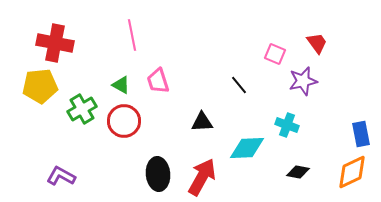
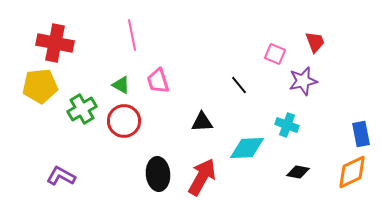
red trapezoid: moved 2 px left, 1 px up; rotated 15 degrees clockwise
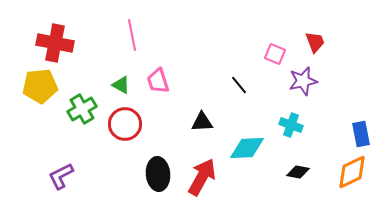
red circle: moved 1 px right, 3 px down
cyan cross: moved 4 px right
purple L-shape: rotated 56 degrees counterclockwise
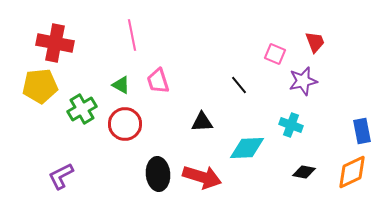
blue rectangle: moved 1 px right, 3 px up
black diamond: moved 6 px right
red arrow: rotated 78 degrees clockwise
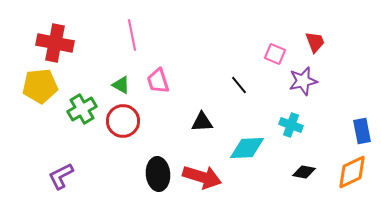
red circle: moved 2 px left, 3 px up
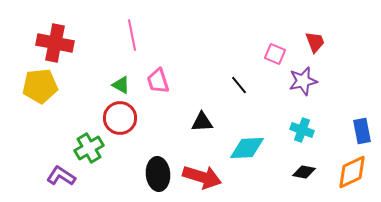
green cross: moved 7 px right, 39 px down
red circle: moved 3 px left, 3 px up
cyan cross: moved 11 px right, 5 px down
purple L-shape: rotated 60 degrees clockwise
